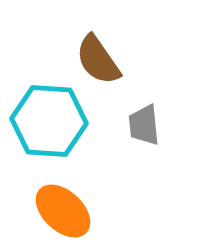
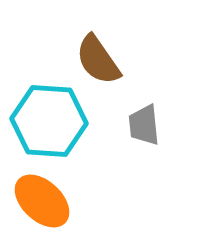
orange ellipse: moved 21 px left, 10 px up
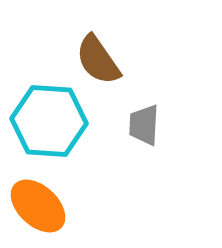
gray trapezoid: rotated 9 degrees clockwise
orange ellipse: moved 4 px left, 5 px down
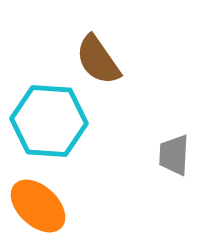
gray trapezoid: moved 30 px right, 30 px down
